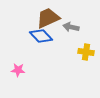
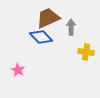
gray arrow: rotated 77 degrees clockwise
blue diamond: moved 1 px down
pink star: rotated 24 degrees clockwise
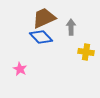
brown trapezoid: moved 4 px left
pink star: moved 2 px right, 1 px up
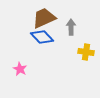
blue diamond: moved 1 px right
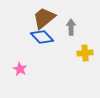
brown trapezoid: rotated 15 degrees counterclockwise
yellow cross: moved 1 px left, 1 px down; rotated 14 degrees counterclockwise
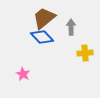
pink star: moved 3 px right, 5 px down
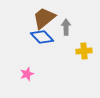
gray arrow: moved 5 px left
yellow cross: moved 1 px left, 2 px up
pink star: moved 4 px right; rotated 24 degrees clockwise
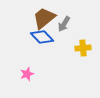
gray arrow: moved 2 px left, 3 px up; rotated 147 degrees counterclockwise
yellow cross: moved 1 px left, 3 px up
